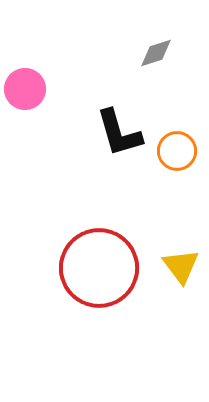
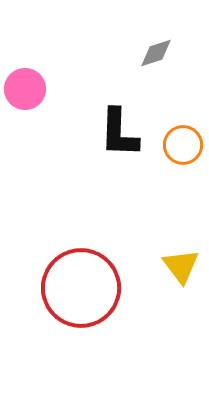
black L-shape: rotated 18 degrees clockwise
orange circle: moved 6 px right, 6 px up
red circle: moved 18 px left, 20 px down
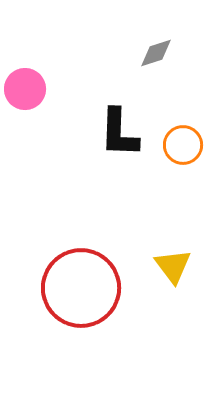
yellow triangle: moved 8 px left
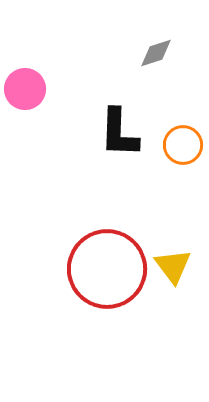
red circle: moved 26 px right, 19 px up
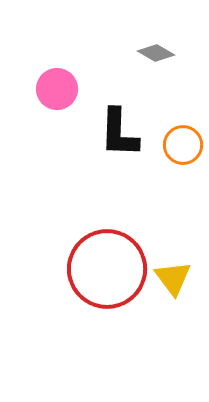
gray diamond: rotated 48 degrees clockwise
pink circle: moved 32 px right
yellow triangle: moved 12 px down
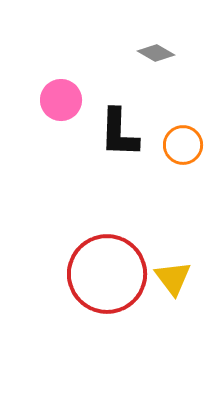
pink circle: moved 4 px right, 11 px down
red circle: moved 5 px down
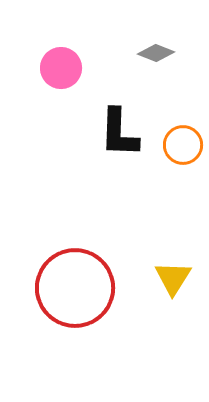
gray diamond: rotated 9 degrees counterclockwise
pink circle: moved 32 px up
red circle: moved 32 px left, 14 px down
yellow triangle: rotated 9 degrees clockwise
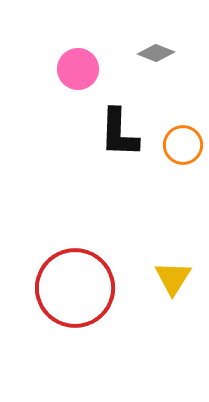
pink circle: moved 17 px right, 1 px down
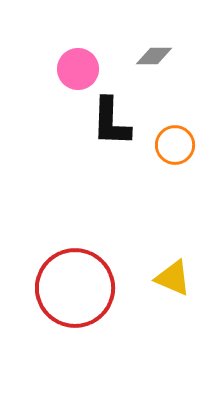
gray diamond: moved 2 px left, 3 px down; rotated 21 degrees counterclockwise
black L-shape: moved 8 px left, 11 px up
orange circle: moved 8 px left
yellow triangle: rotated 39 degrees counterclockwise
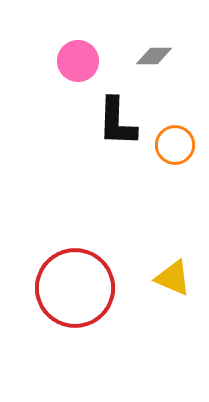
pink circle: moved 8 px up
black L-shape: moved 6 px right
